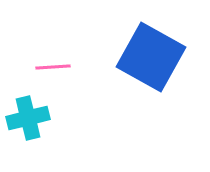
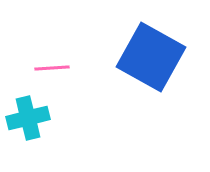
pink line: moved 1 px left, 1 px down
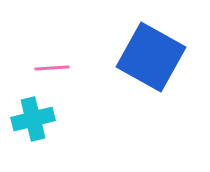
cyan cross: moved 5 px right, 1 px down
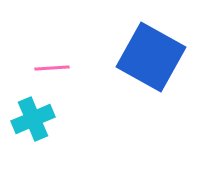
cyan cross: rotated 9 degrees counterclockwise
